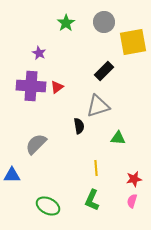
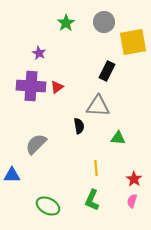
black rectangle: moved 3 px right; rotated 18 degrees counterclockwise
gray triangle: rotated 20 degrees clockwise
red star: rotated 28 degrees counterclockwise
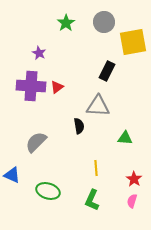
green triangle: moved 7 px right
gray semicircle: moved 2 px up
blue triangle: rotated 24 degrees clockwise
green ellipse: moved 15 px up; rotated 10 degrees counterclockwise
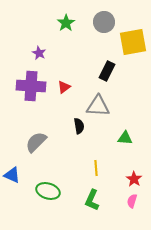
red triangle: moved 7 px right
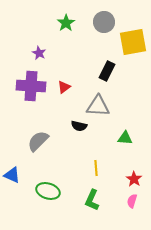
black semicircle: rotated 112 degrees clockwise
gray semicircle: moved 2 px right, 1 px up
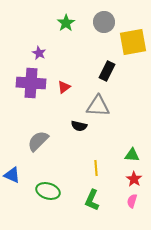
purple cross: moved 3 px up
green triangle: moved 7 px right, 17 px down
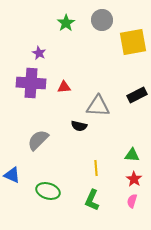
gray circle: moved 2 px left, 2 px up
black rectangle: moved 30 px right, 24 px down; rotated 36 degrees clockwise
red triangle: rotated 32 degrees clockwise
gray semicircle: moved 1 px up
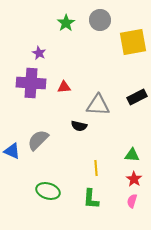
gray circle: moved 2 px left
black rectangle: moved 2 px down
gray triangle: moved 1 px up
blue triangle: moved 24 px up
green L-shape: moved 1 px left, 1 px up; rotated 20 degrees counterclockwise
